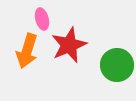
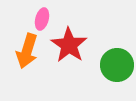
pink ellipse: rotated 30 degrees clockwise
red star: rotated 15 degrees counterclockwise
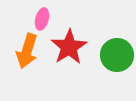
red star: moved 2 px down; rotated 6 degrees clockwise
green circle: moved 10 px up
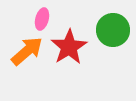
orange arrow: rotated 148 degrees counterclockwise
green circle: moved 4 px left, 25 px up
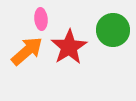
pink ellipse: moved 1 px left; rotated 20 degrees counterclockwise
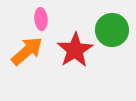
green circle: moved 1 px left
red star: moved 6 px right, 3 px down
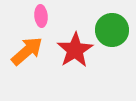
pink ellipse: moved 3 px up
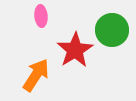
orange arrow: moved 9 px right, 24 px down; rotated 16 degrees counterclockwise
